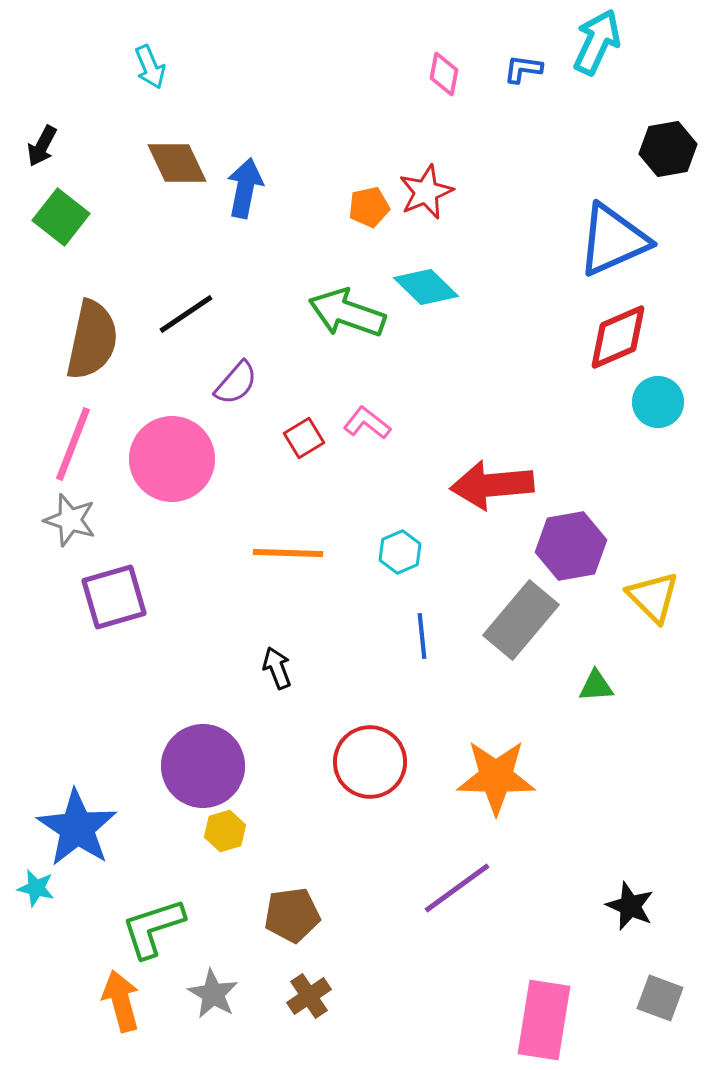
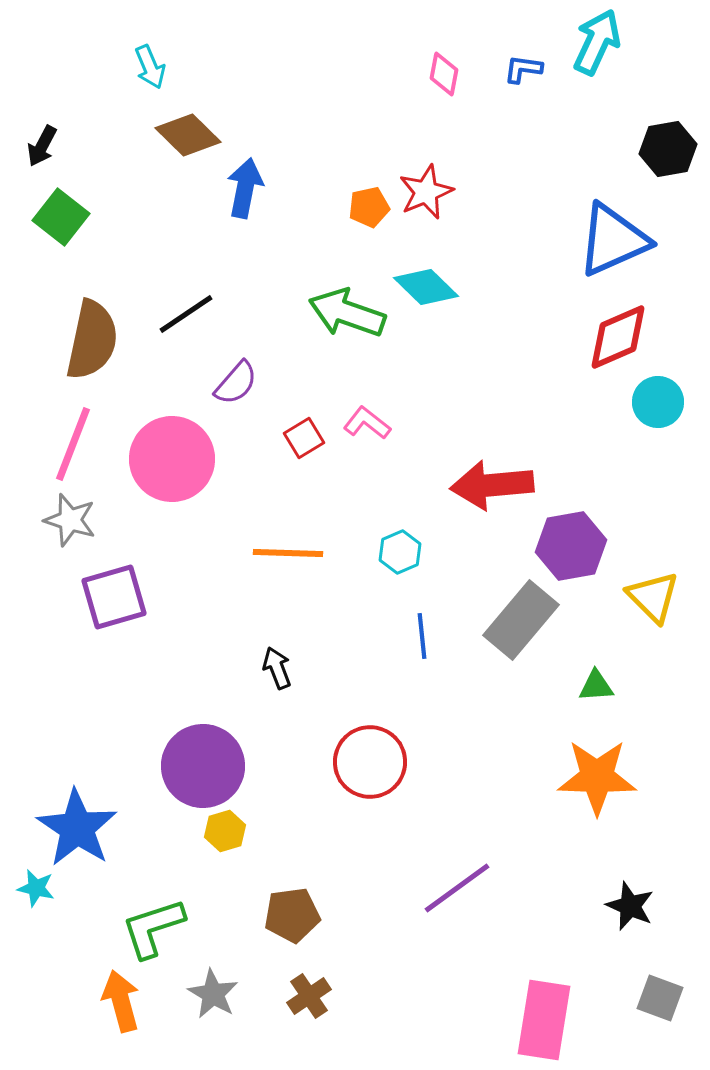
brown diamond at (177, 163): moved 11 px right, 28 px up; rotated 20 degrees counterclockwise
orange star at (496, 777): moved 101 px right
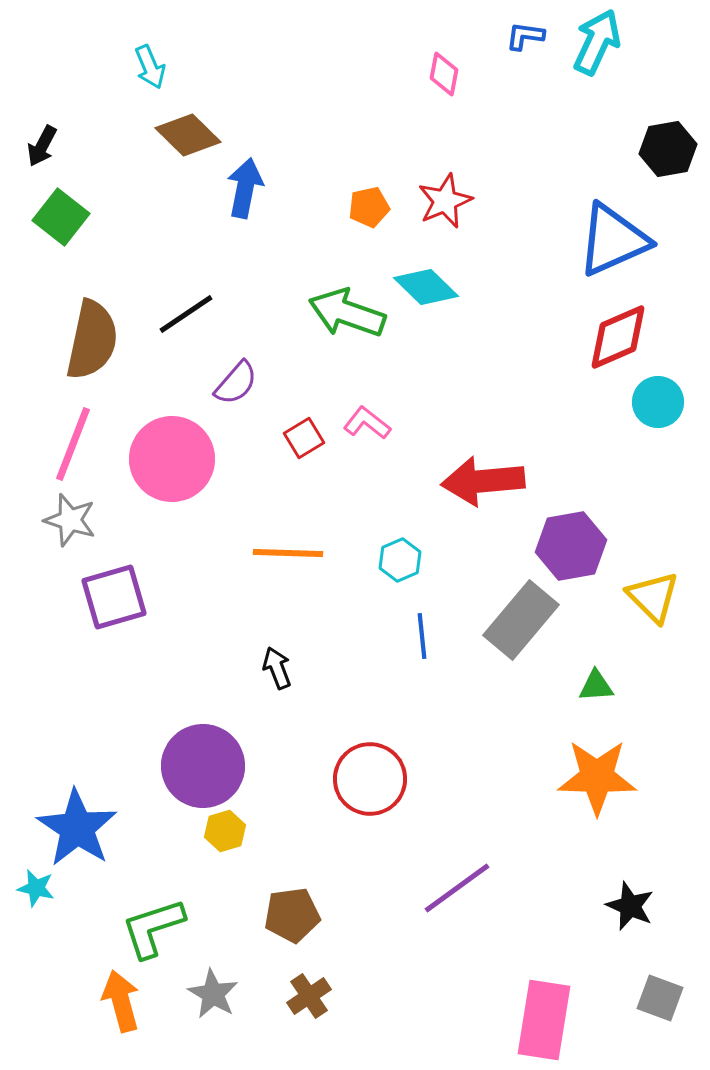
blue L-shape at (523, 69): moved 2 px right, 33 px up
red star at (426, 192): moved 19 px right, 9 px down
red arrow at (492, 485): moved 9 px left, 4 px up
cyan hexagon at (400, 552): moved 8 px down
red circle at (370, 762): moved 17 px down
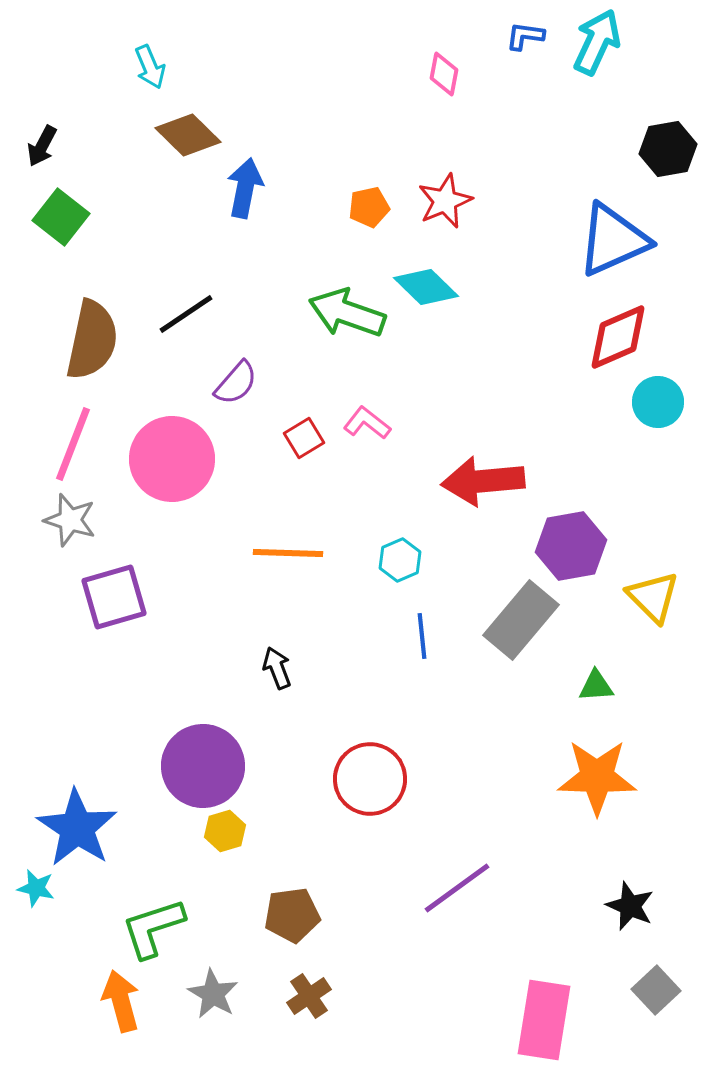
gray square at (660, 998): moved 4 px left, 8 px up; rotated 27 degrees clockwise
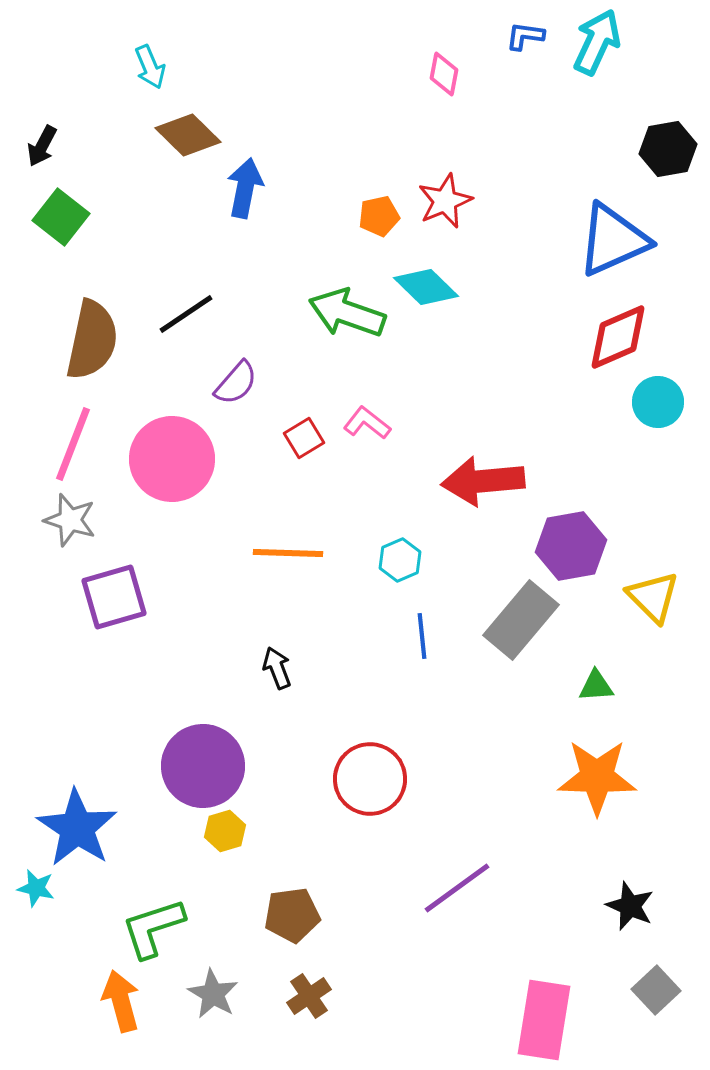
orange pentagon at (369, 207): moved 10 px right, 9 px down
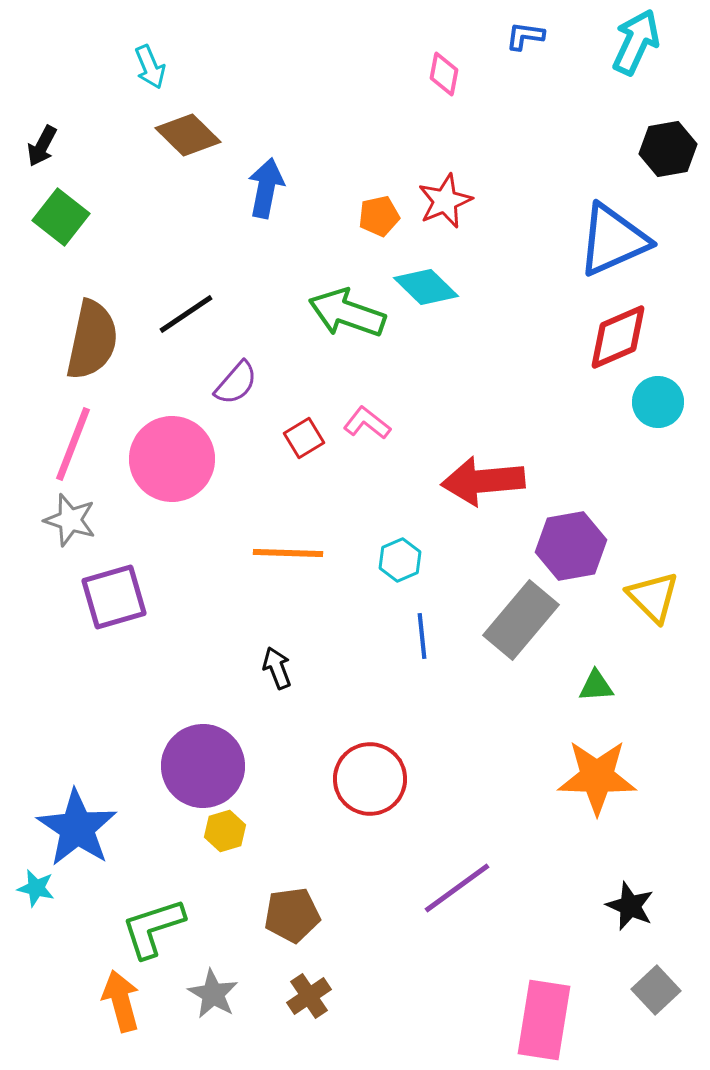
cyan arrow at (597, 42): moved 39 px right
blue arrow at (245, 188): moved 21 px right
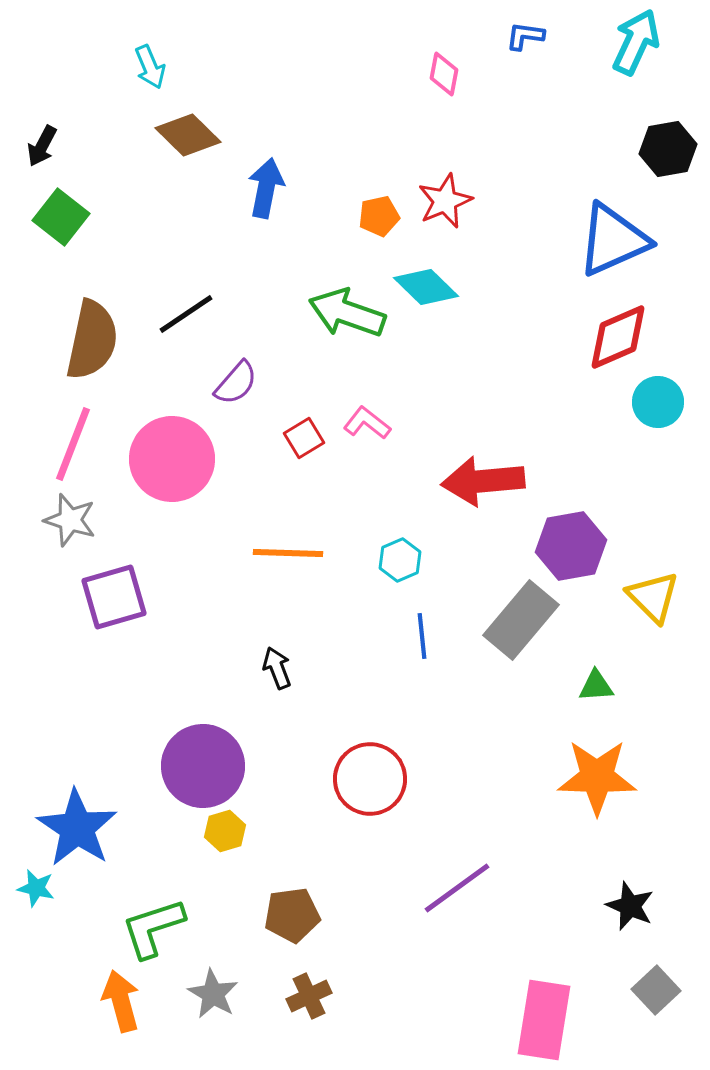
brown cross at (309, 996): rotated 9 degrees clockwise
